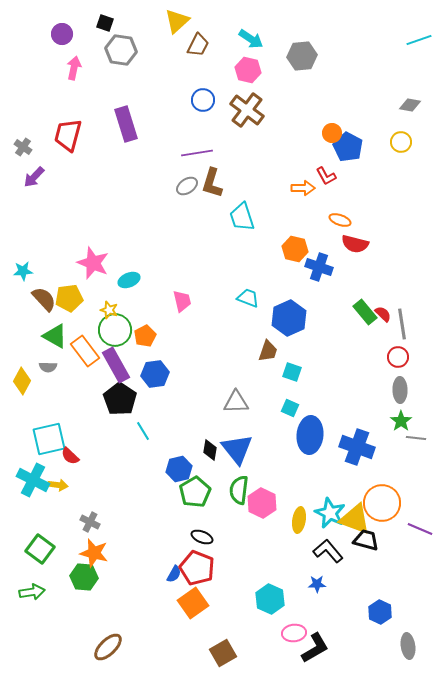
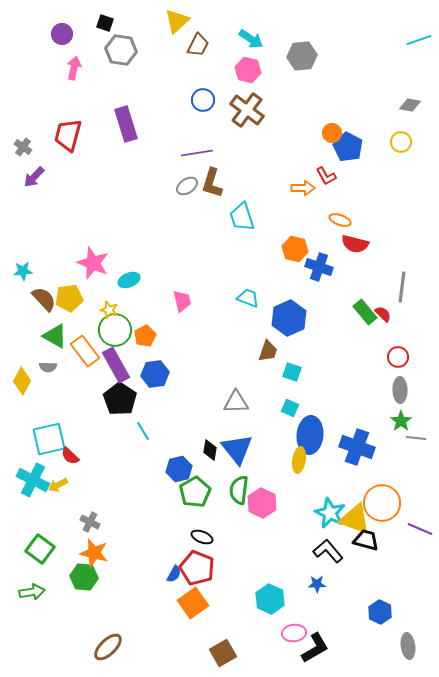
gray line at (402, 324): moved 37 px up; rotated 16 degrees clockwise
yellow arrow at (58, 485): rotated 144 degrees clockwise
yellow ellipse at (299, 520): moved 60 px up
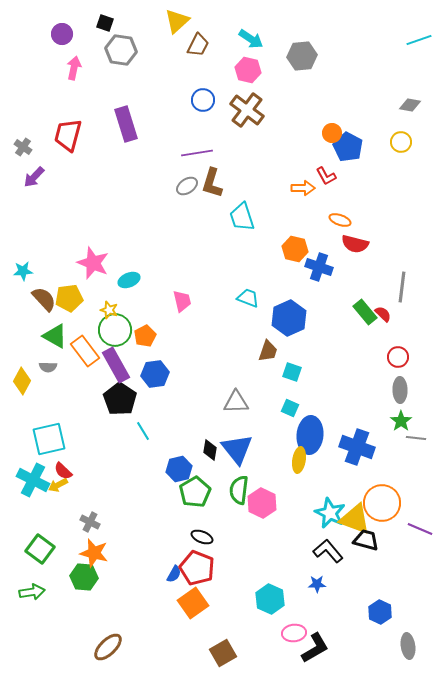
red semicircle at (70, 456): moved 7 px left, 15 px down
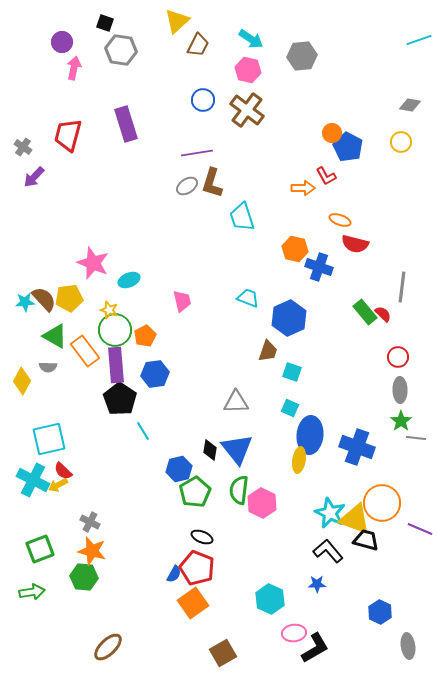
purple circle at (62, 34): moved 8 px down
cyan star at (23, 271): moved 2 px right, 31 px down
purple rectangle at (116, 365): rotated 24 degrees clockwise
green square at (40, 549): rotated 32 degrees clockwise
orange star at (94, 553): moved 2 px left, 2 px up
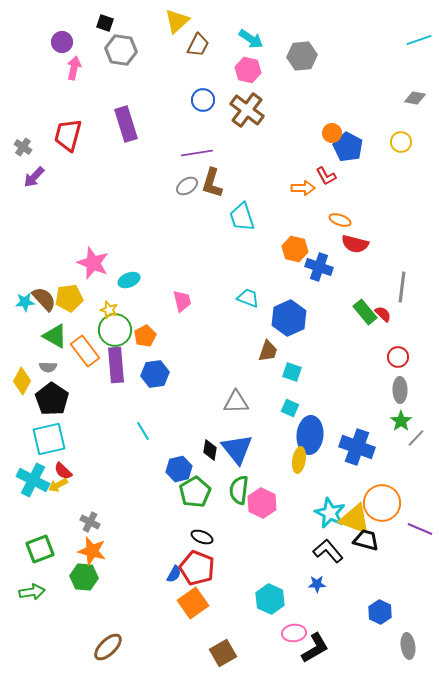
gray diamond at (410, 105): moved 5 px right, 7 px up
black pentagon at (120, 399): moved 68 px left
gray line at (416, 438): rotated 54 degrees counterclockwise
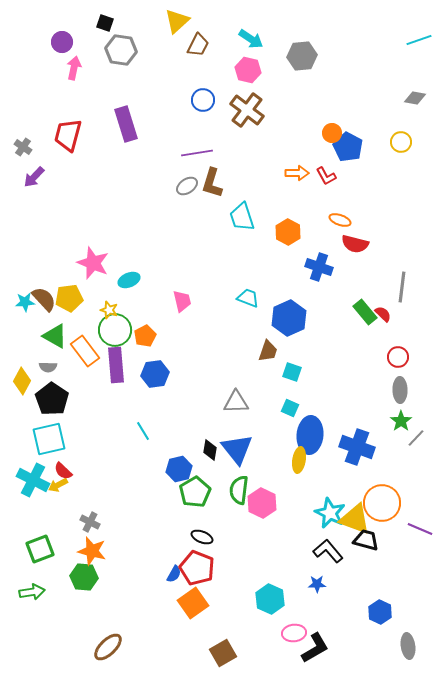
orange arrow at (303, 188): moved 6 px left, 15 px up
orange hexagon at (295, 249): moved 7 px left, 17 px up; rotated 15 degrees clockwise
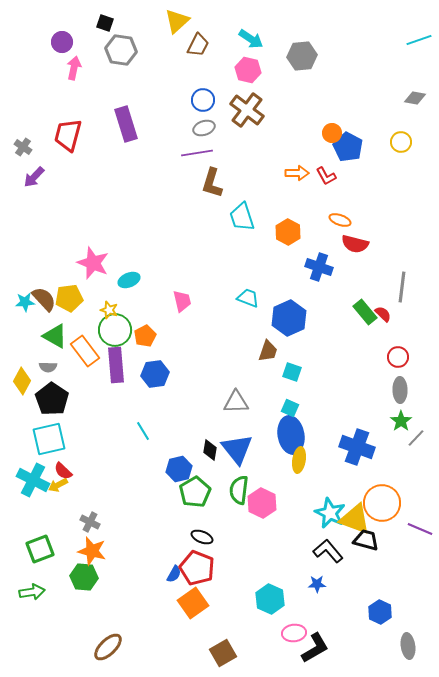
gray ellipse at (187, 186): moved 17 px right, 58 px up; rotated 15 degrees clockwise
blue ellipse at (310, 435): moved 19 px left; rotated 15 degrees counterclockwise
